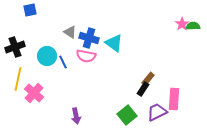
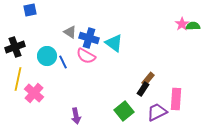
pink semicircle: rotated 18 degrees clockwise
pink rectangle: moved 2 px right
green square: moved 3 px left, 4 px up
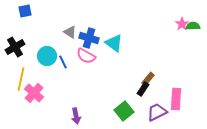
blue square: moved 5 px left, 1 px down
black cross: rotated 12 degrees counterclockwise
yellow line: moved 3 px right
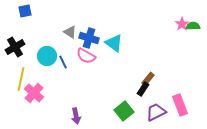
pink rectangle: moved 4 px right, 6 px down; rotated 25 degrees counterclockwise
purple trapezoid: moved 1 px left
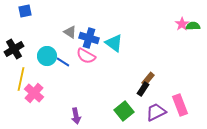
black cross: moved 1 px left, 2 px down
blue line: rotated 32 degrees counterclockwise
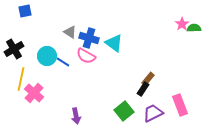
green semicircle: moved 1 px right, 2 px down
purple trapezoid: moved 3 px left, 1 px down
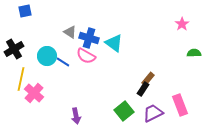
green semicircle: moved 25 px down
